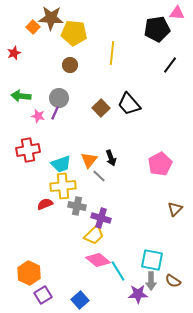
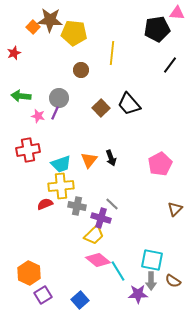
brown star: moved 1 px left, 2 px down
brown circle: moved 11 px right, 5 px down
gray line: moved 13 px right, 28 px down
yellow cross: moved 2 px left
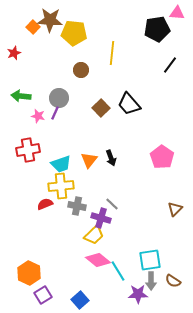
pink pentagon: moved 2 px right, 7 px up; rotated 10 degrees counterclockwise
cyan square: moved 2 px left; rotated 20 degrees counterclockwise
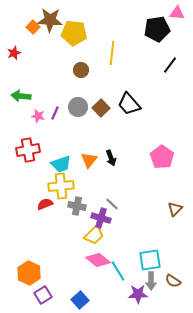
gray circle: moved 19 px right, 9 px down
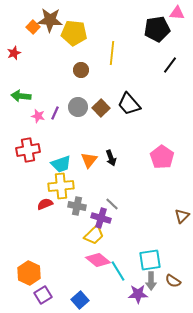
brown triangle: moved 7 px right, 7 px down
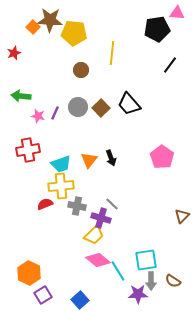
cyan square: moved 4 px left
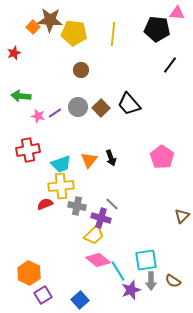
black pentagon: rotated 15 degrees clockwise
yellow line: moved 1 px right, 19 px up
purple line: rotated 32 degrees clockwise
purple star: moved 7 px left, 4 px up; rotated 18 degrees counterclockwise
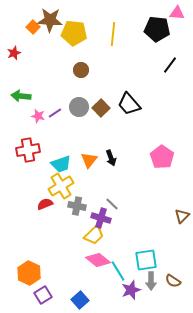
gray circle: moved 1 px right
yellow cross: rotated 25 degrees counterclockwise
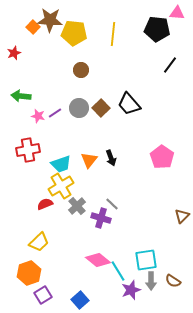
gray circle: moved 1 px down
gray cross: rotated 36 degrees clockwise
yellow trapezoid: moved 55 px left, 7 px down
orange hexagon: rotated 15 degrees clockwise
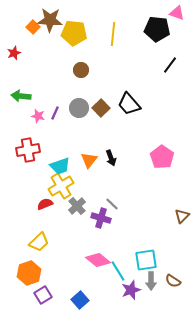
pink triangle: rotated 14 degrees clockwise
purple line: rotated 32 degrees counterclockwise
cyan trapezoid: moved 1 px left, 2 px down
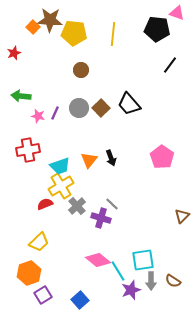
cyan square: moved 3 px left
